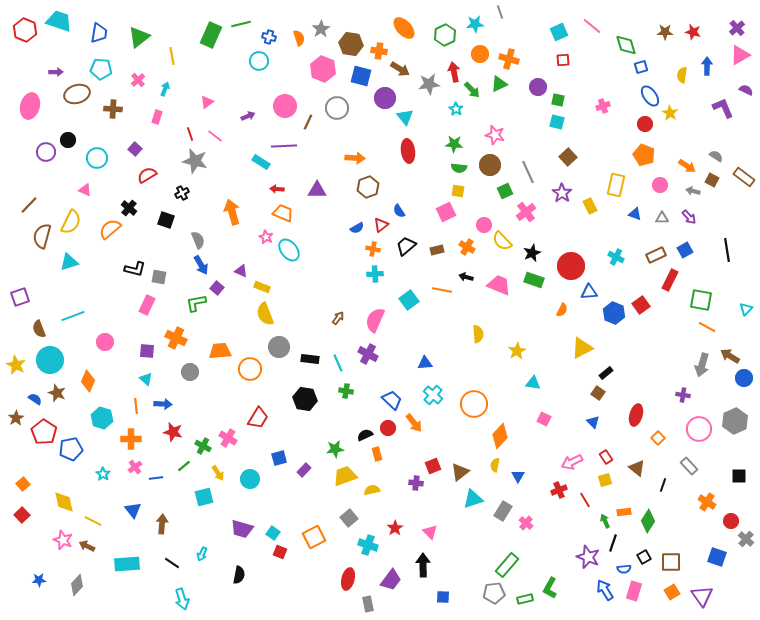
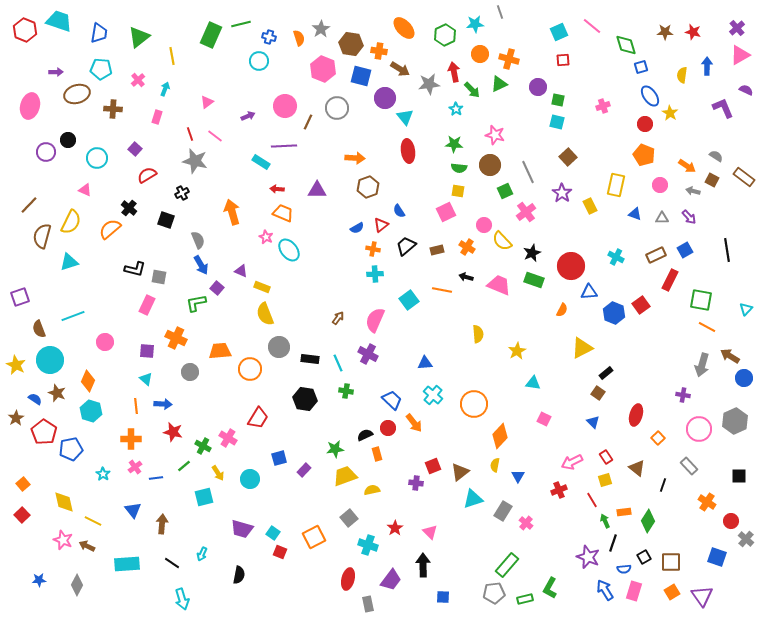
cyan hexagon at (102, 418): moved 11 px left, 7 px up
red line at (585, 500): moved 7 px right
gray diamond at (77, 585): rotated 15 degrees counterclockwise
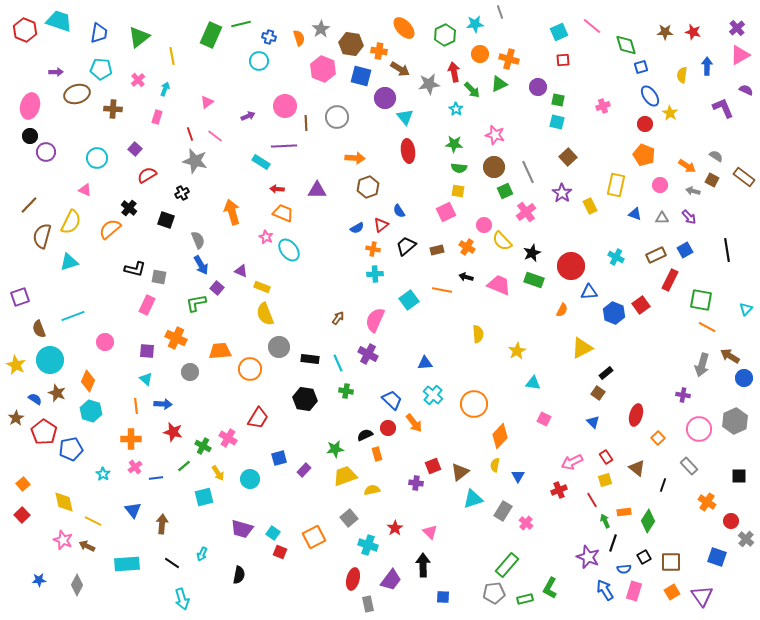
gray circle at (337, 108): moved 9 px down
brown line at (308, 122): moved 2 px left, 1 px down; rotated 28 degrees counterclockwise
black circle at (68, 140): moved 38 px left, 4 px up
brown circle at (490, 165): moved 4 px right, 2 px down
red ellipse at (348, 579): moved 5 px right
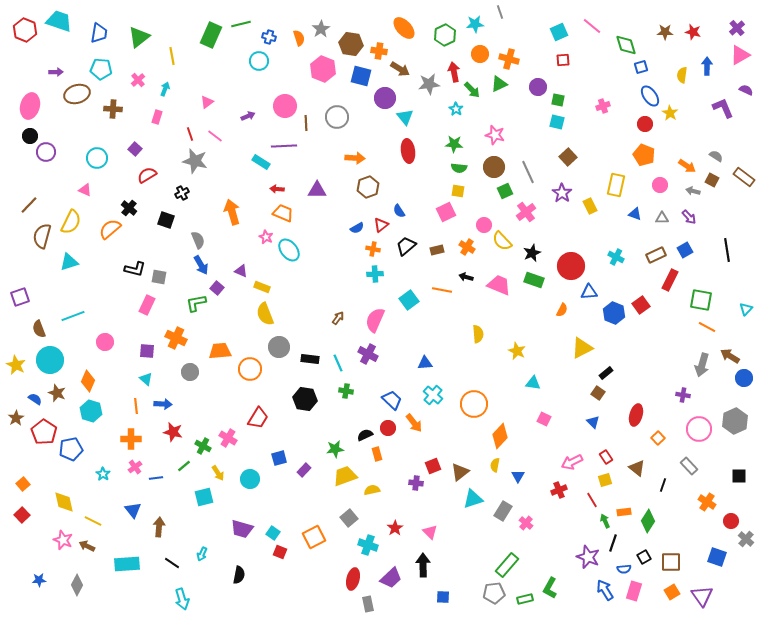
yellow star at (517, 351): rotated 18 degrees counterclockwise
brown arrow at (162, 524): moved 3 px left, 3 px down
purple trapezoid at (391, 580): moved 2 px up; rotated 10 degrees clockwise
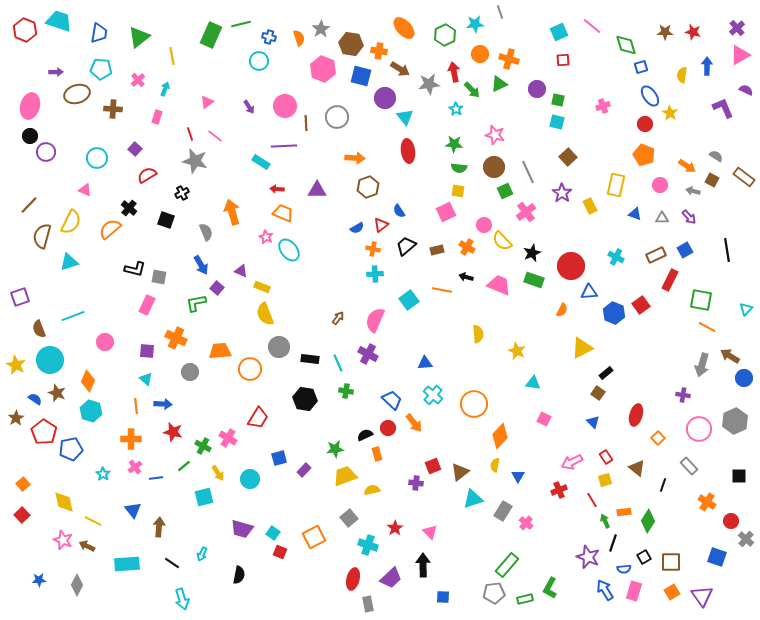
purple circle at (538, 87): moved 1 px left, 2 px down
purple arrow at (248, 116): moved 1 px right, 9 px up; rotated 80 degrees clockwise
gray semicircle at (198, 240): moved 8 px right, 8 px up
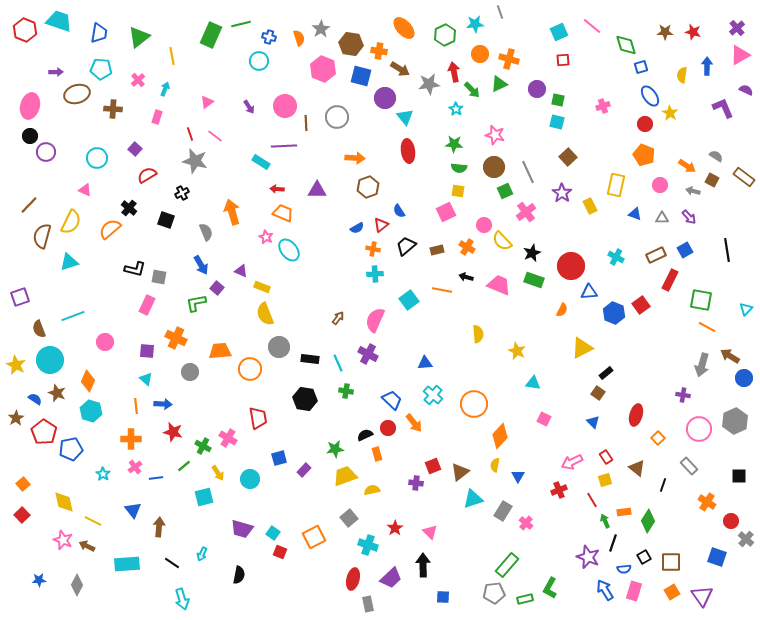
red trapezoid at (258, 418): rotated 40 degrees counterclockwise
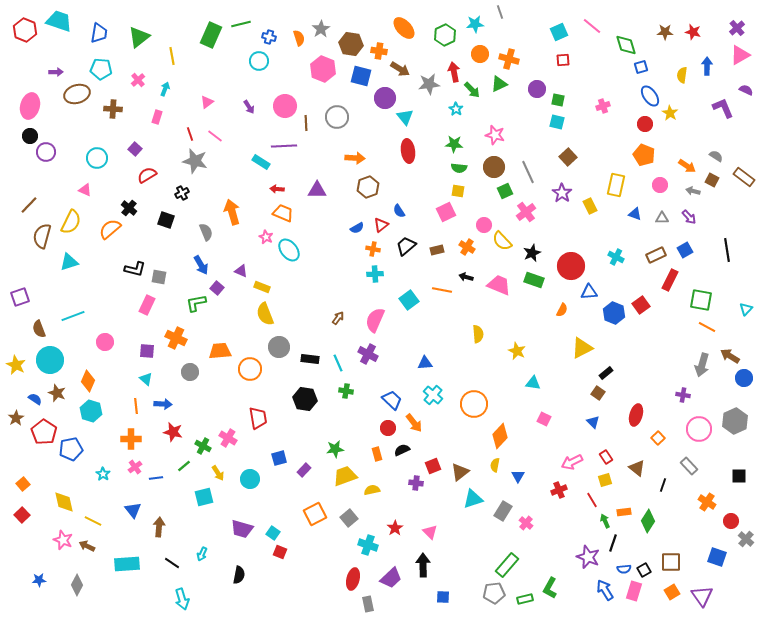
black semicircle at (365, 435): moved 37 px right, 15 px down
orange square at (314, 537): moved 1 px right, 23 px up
black square at (644, 557): moved 13 px down
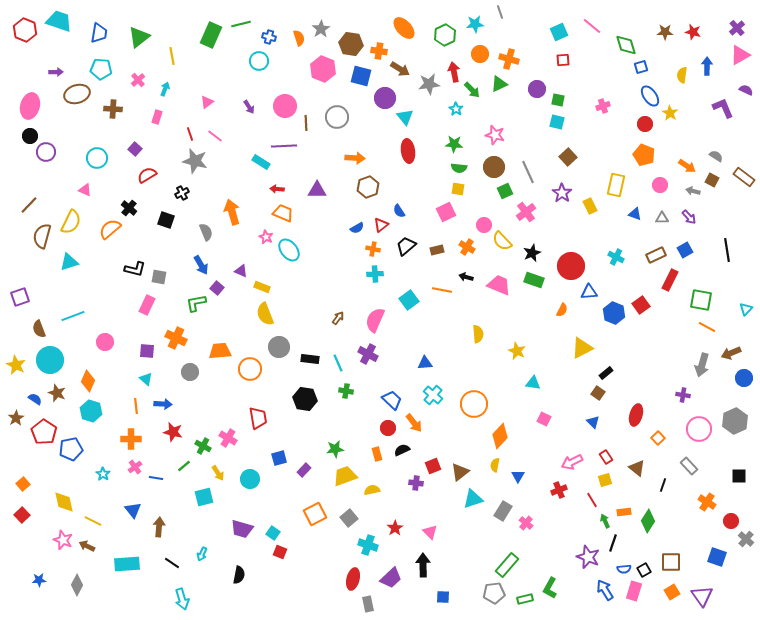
yellow square at (458, 191): moved 2 px up
brown arrow at (730, 356): moved 1 px right, 3 px up; rotated 54 degrees counterclockwise
blue line at (156, 478): rotated 16 degrees clockwise
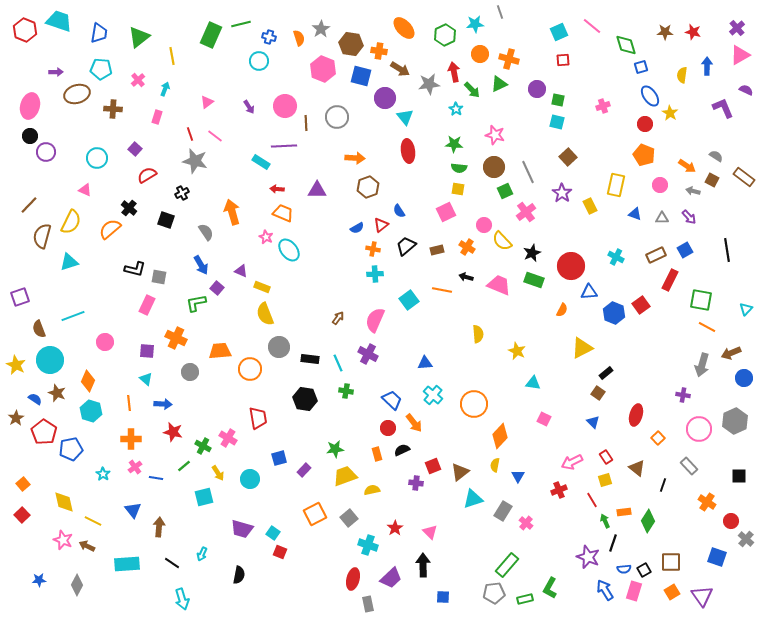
gray semicircle at (206, 232): rotated 12 degrees counterclockwise
orange line at (136, 406): moved 7 px left, 3 px up
